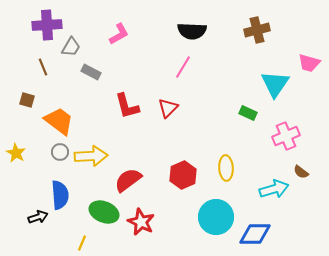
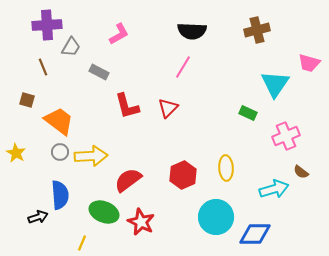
gray rectangle: moved 8 px right
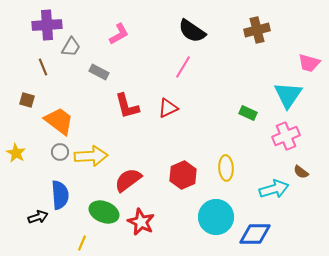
black semicircle: rotated 32 degrees clockwise
cyan triangle: moved 13 px right, 11 px down
red triangle: rotated 20 degrees clockwise
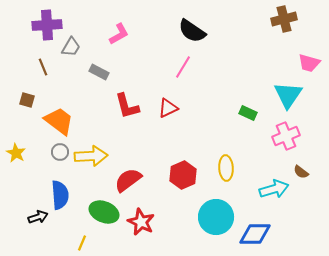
brown cross: moved 27 px right, 11 px up
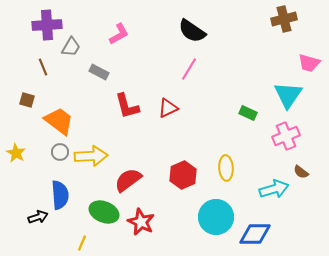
pink line: moved 6 px right, 2 px down
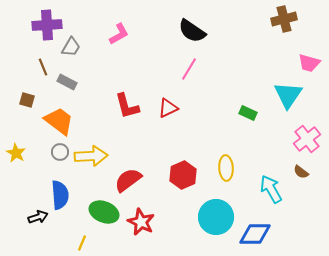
gray rectangle: moved 32 px left, 10 px down
pink cross: moved 21 px right, 3 px down; rotated 16 degrees counterclockwise
cyan arrow: moved 3 px left; rotated 104 degrees counterclockwise
